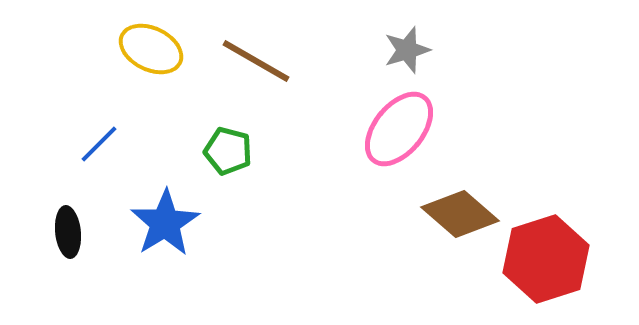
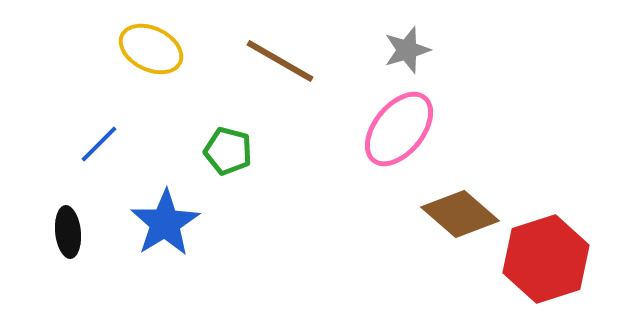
brown line: moved 24 px right
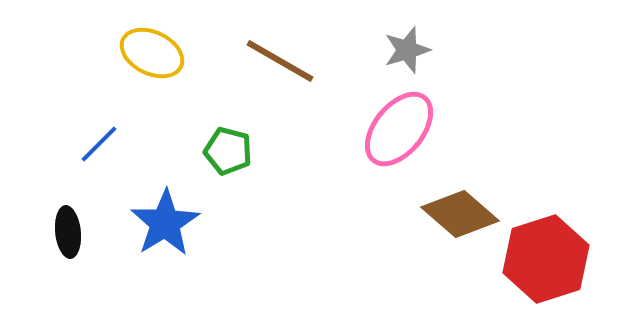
yellow ellipse: moved 1 px right, 4 px down
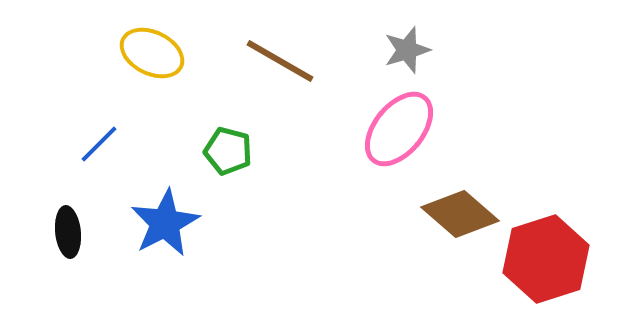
blue star: rotated 4 degrees clockwise
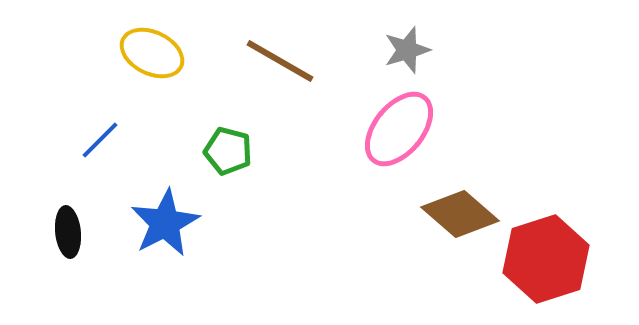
blue line: moved 1 px right, 4 px up
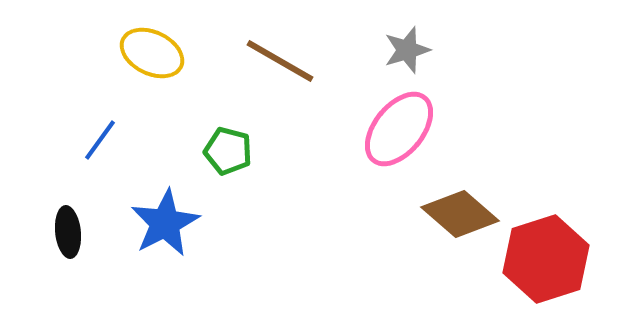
blue line: rotated 9 degrees counterclockwise
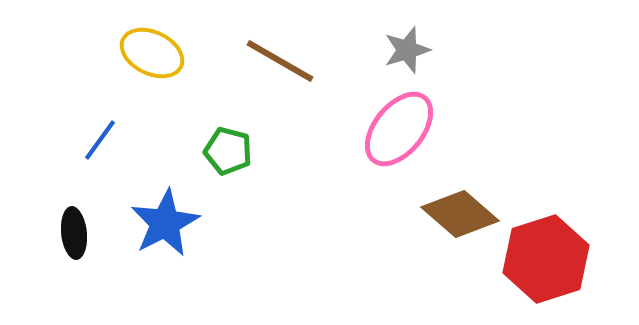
black ellipse: moved 6 px right, 1 px down
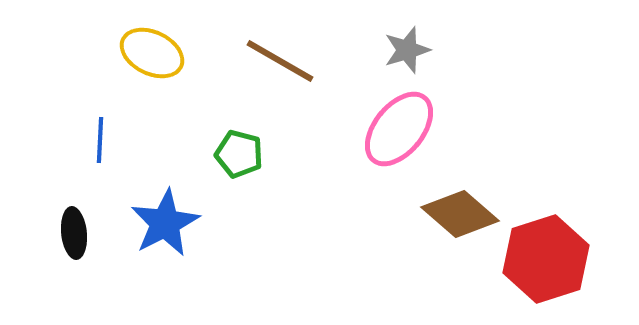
blue line: rotated 33 degrees counterclockwise
green pentagon: moved 11 px right, 3 px down
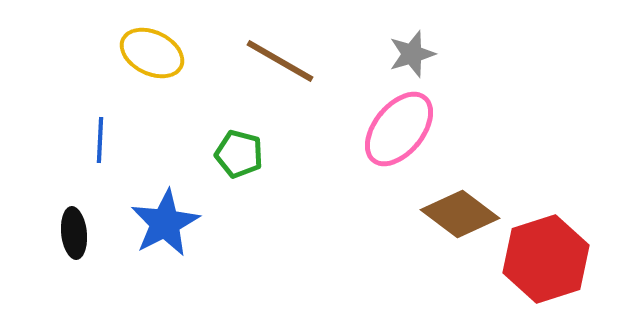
gray star: moved 5 px right, 4 px down
brown diamond: rotated 4 degrees counterclockwise
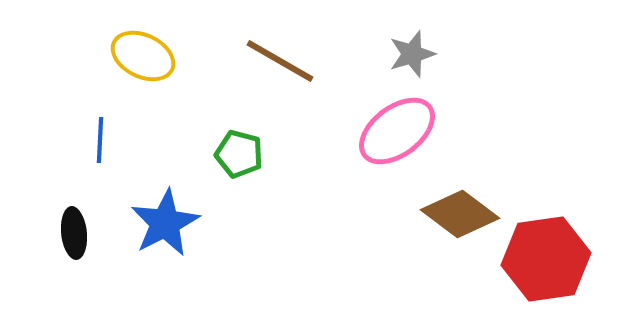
yellow ellipse: moved 9 px left, 3 px down
pink ellipse: moved 2 px left, 2 px down; rotated 14 degrees clockwise
red hexagon: rotated 10 degrees clockwise
